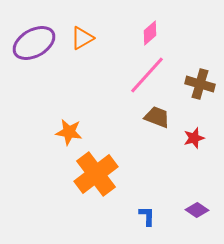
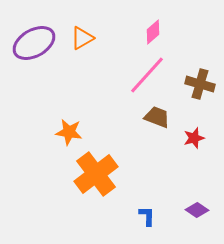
pink diamond: moved 3 px right, 1 px up
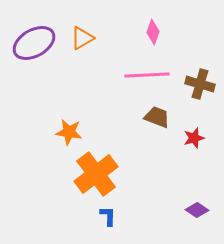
pink diamond: rotated 30 degrees counterclockwise
pink line: rotated 45 degrees clockwise
blue L-shape: moved 39 px left
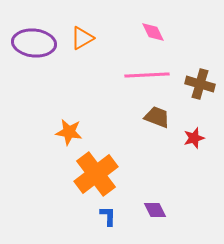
pink diamond: rotated 45 degrees counterclockwise
purple ellipse: rotated 36 degrees clockwise
purple diamond: moved 42 px left; rotated 30 degrees clockwise
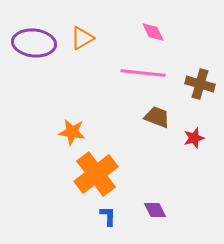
pink line: moved 4 px left, 2 px up; rotated 9 degrees clockwise
orange star: moved 3 px right
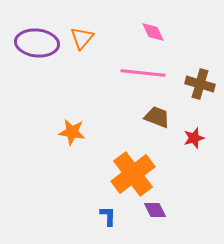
orange triangle: rotated 20 degrees counterclockwise
purple ellipse: moved 3 px right
orange cross: moved 37 px right
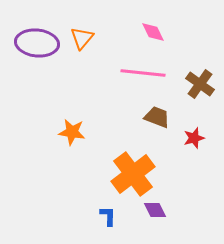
brown cross: rotated 20 degrees clockwise
